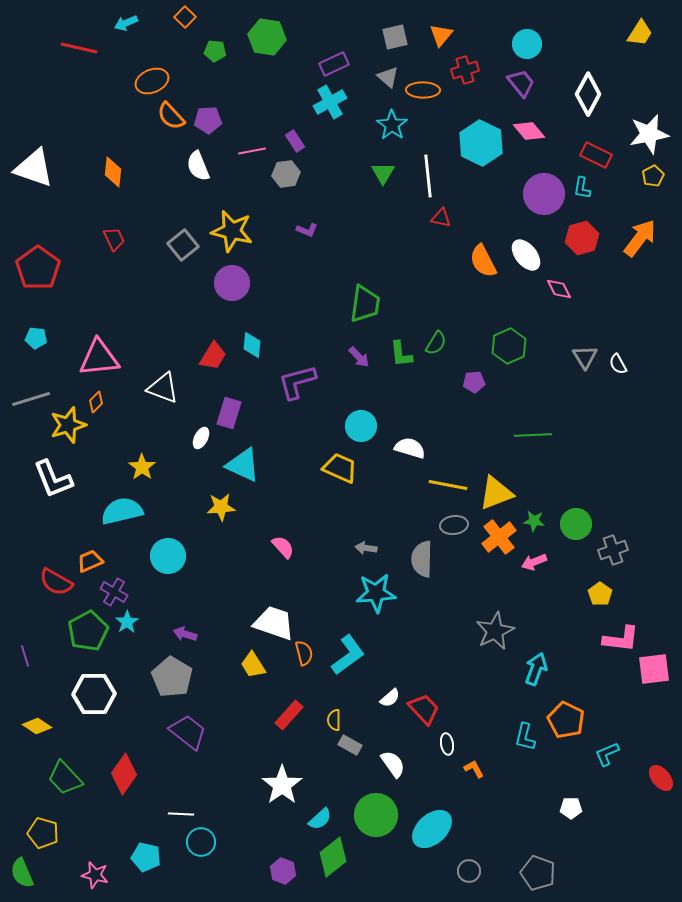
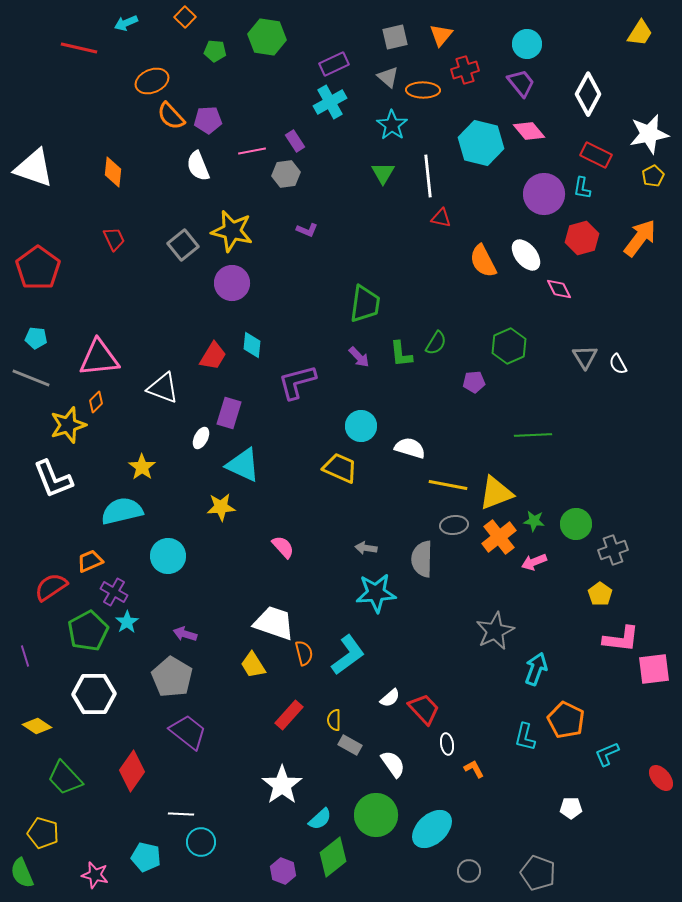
cyan hexagon at (481, 143): rotated 12 degrees counterclockwise
gray line at (31, 399): moved 21 px up; rotated 39 degrees clockwise
red semicircle at (56, 582): moved 5 px left, 5 px down; rotated 116 degrees clockwise
red diamond at (124, 774): moved 8 px right, 3 px up
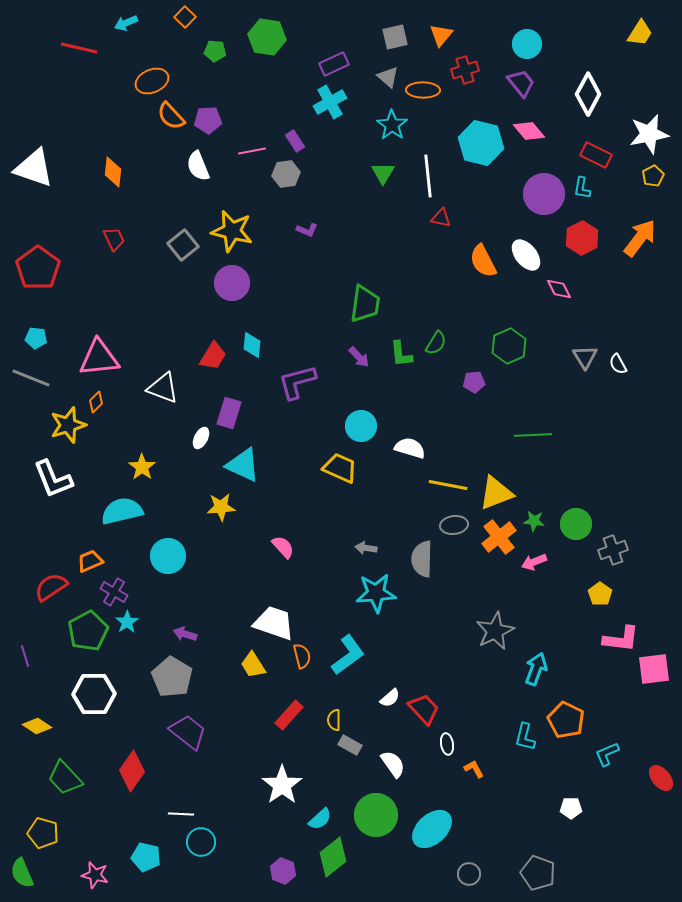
red hexagon at (582, 238): rotated 12 degrees counterclockwise
orange semicircle at (304, 653): moved 2 px left, 3 px down
gray circle at (469, 871): moved 3 px down
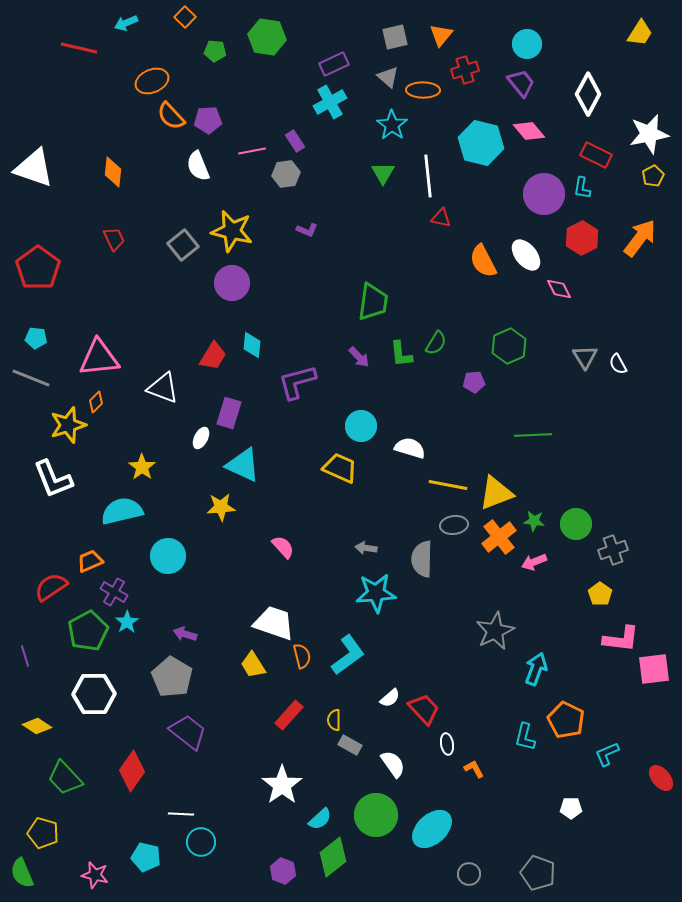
green trapezoid at (365, 304): moved 8 px right, 2 px up
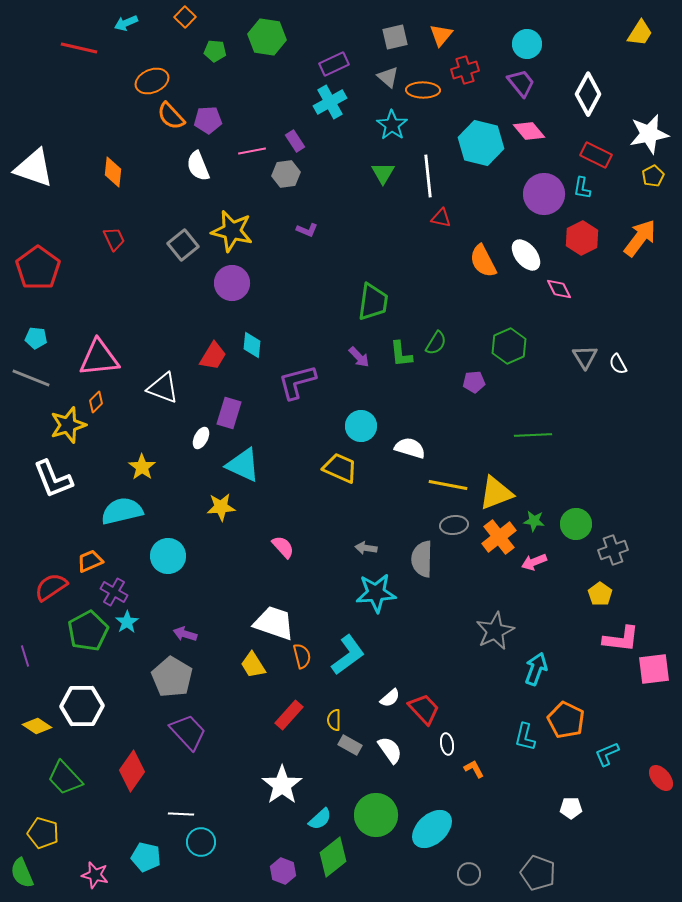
white hexagon at (94, 694): moved 12 px left, 12 px down
purple trapezoid at (188, 732): rotated 9 degrees clockwise
white semicircle at (393, 764): moved 3 px left, 14 px up
